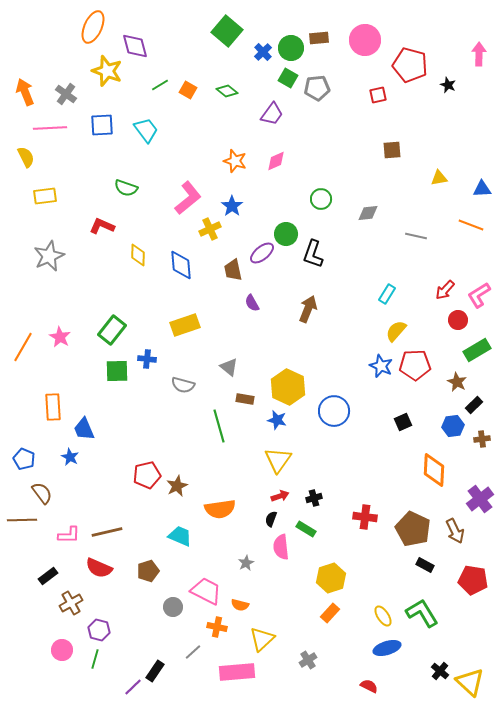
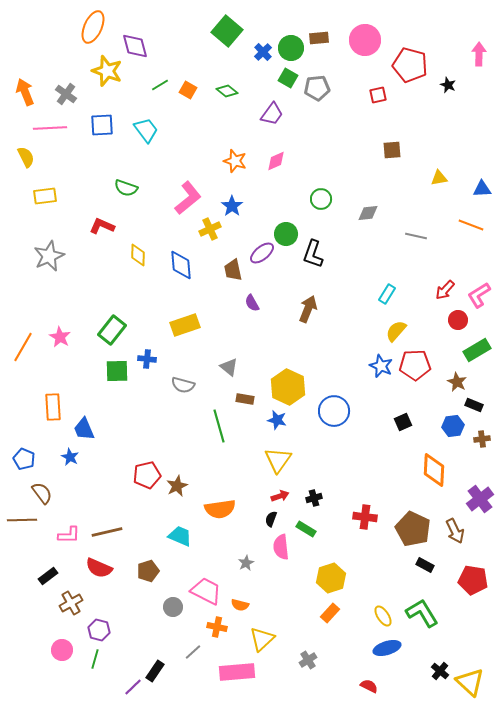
black rectangle at (474, 405): rotated 66 degrees clockwise
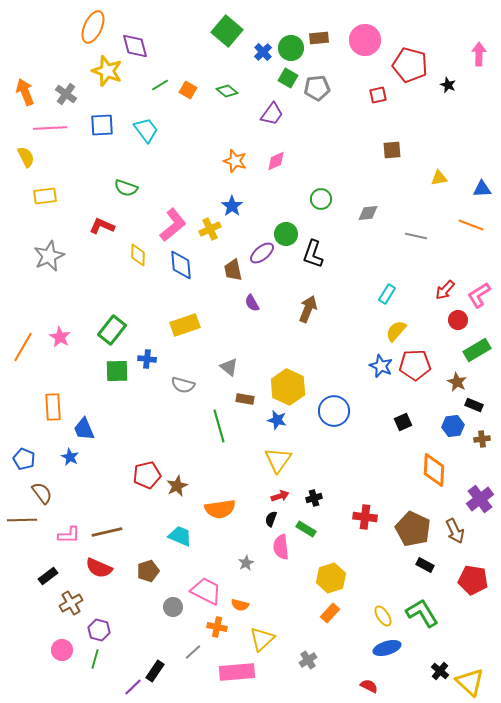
pink L-shape at (188, 198): moved 15 px left, 27 px down
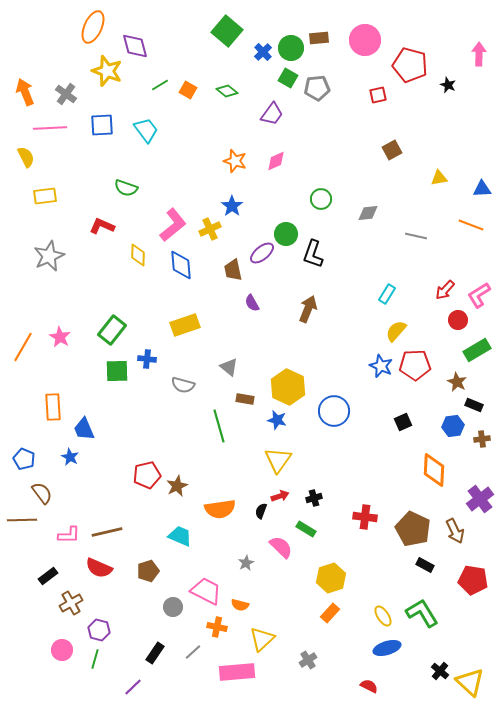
brown square at (392, 150): rotated 24 degrees counterclockwise
black semicircle at (271, 519): moved 10 px left, 8 px up
pink semicircle at (281, 547): rotated 140 degrees clockwise
black rectangle at (155, 671): moved 18 px up
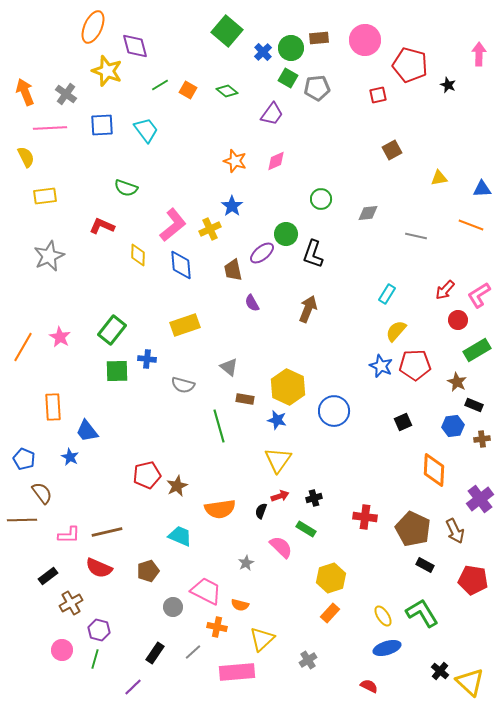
blue trapezoid at (84, 429): moved 3 px right, 2 px down; rotated 15 degrees counterclockwise
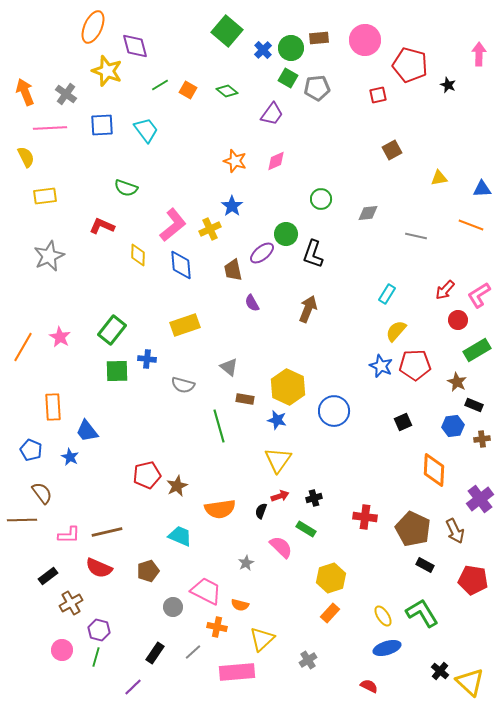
blue cross at (263, 52): moved 2 px up
blue pentagon at (24, 459): moved 7 px right, 9 px up
green line at (95, 659): moved 1 px right, 2 px up
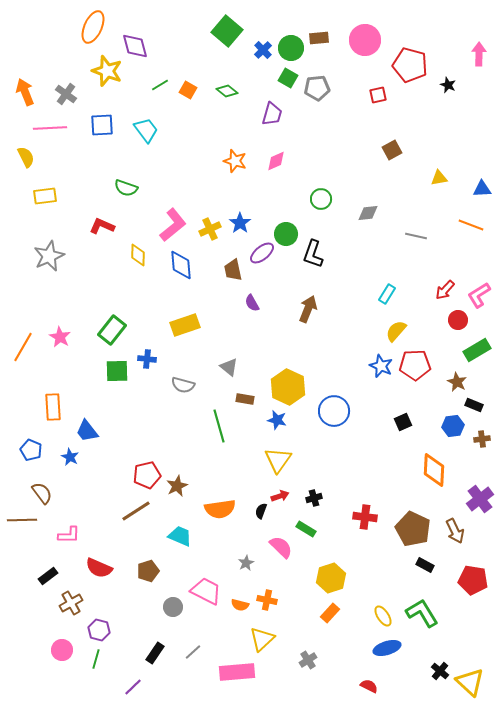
purple trapezoid at (272, 114): rotated 20 degrees counterclockwise
blue star at (232, 206): moved 8 px right, 17 px down
brown line at (107, 532): moved 29 px right, 21 px up; rotated 20 degrees counterclockwise
orange cross at (217, 627): moved 50 px right, 27 px up
green line at (96, 657): moved 2 px down
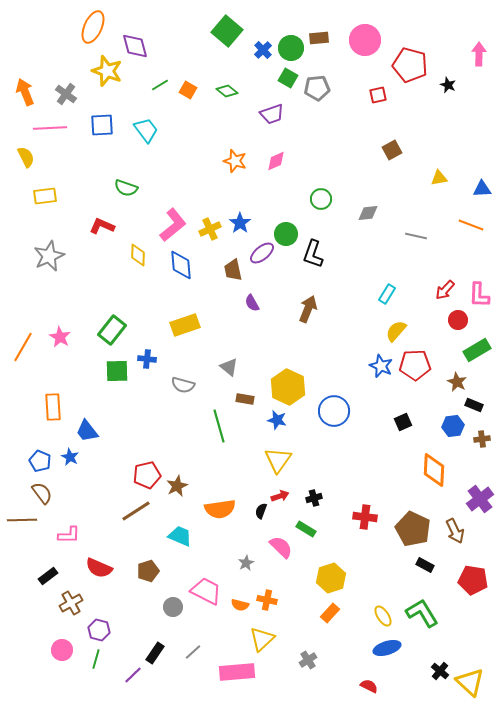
purple trapezoid at (272, 114): rotated 55 degrees clockwise
pink L-shape at (479, 295): rotated 56 degrees counterclockwise
blue pentagon at (31, 450): moved 9 px right, 11 px down
purple line at (133, 687): moved 12 px up
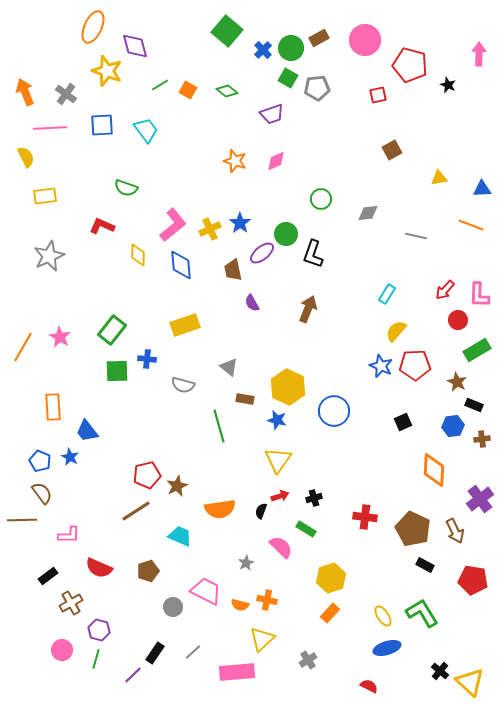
brown rectangle at (319, 38): rotated 24 degrees counterclockwise
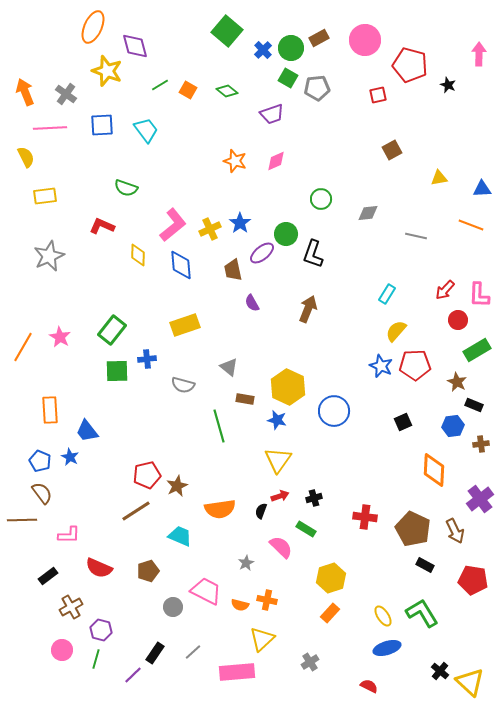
blue cross at (147, 359): rotated 12 degrees counterclockwise
orange rectangle at (53, 407): moved 3 px left, 3 px down
brown cross at (482, 439): moved 1 px left, 5 px down
brown cross at (71, 603): moved 4 px down
purple hexagon at (99, 630): moved 2 px right
gray cross at (308, 660): moved 2 px right, 2 px down
